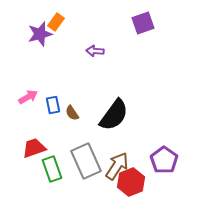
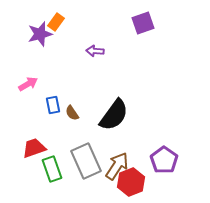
pink arrow: moved 13 px up
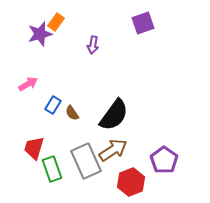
purple arrow: moved 2 px left, 6 px up; rotated 84 degrees counterclockwise
blue rectangle: rotated 42 degrees clockwise
red trapezoid: rotated 55 degrees counterclockwise
brown arrow: moved 4 px left, 16 px up; rotated 24 degrees clockwise
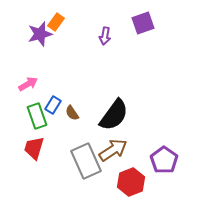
purple arrow: moved 12 px right, 9 px up
green rectangle: moved 15 px left, 53 px up
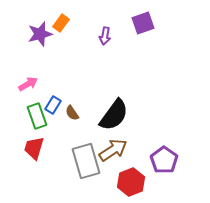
orange rectangle: moved 5 px right, 1 px down
gray rectangle: rotated 8 degrees clockwise
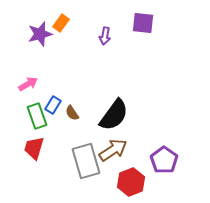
purple square: rotated 25 degrees clockwise
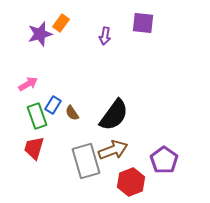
brown arrow: rotated 12 degrees clockwise
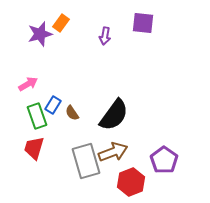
brown arrow: moved 2 px down
